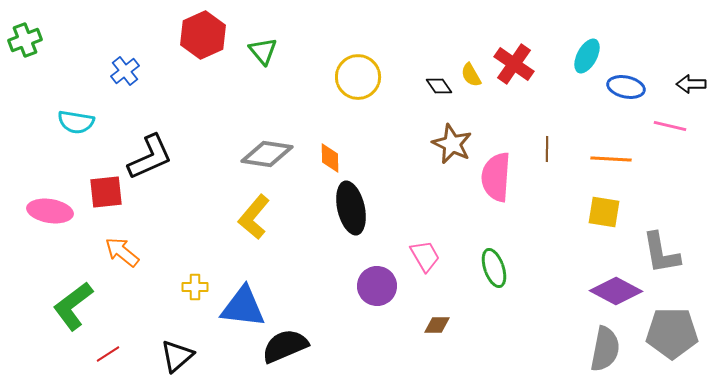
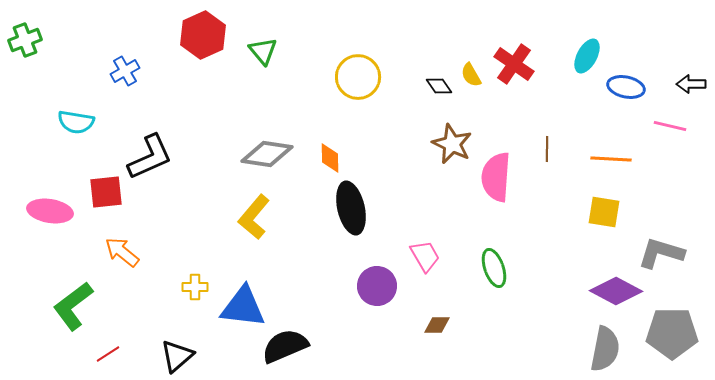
blue cross: rotated 8 degrees clockwise
gray L-shape: rotated 117 degrees clockwise
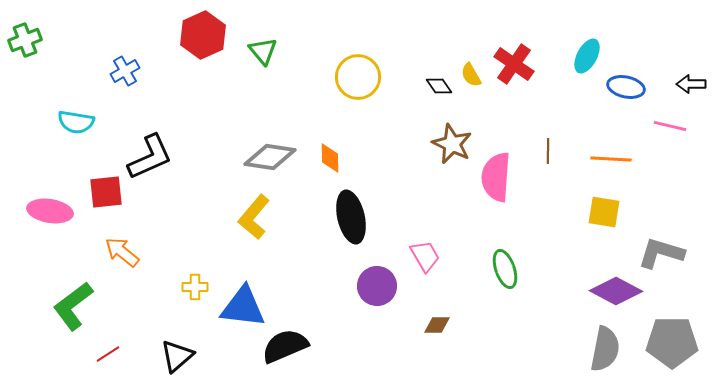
brown line: moved 1 px right, 2 px down
gray diamond: moved 3 px right, 3 px down
black ellipse: moved 9 px down
green ellipse: moved 11 px right, 1 px down
gray pentagon: moved 9 px down
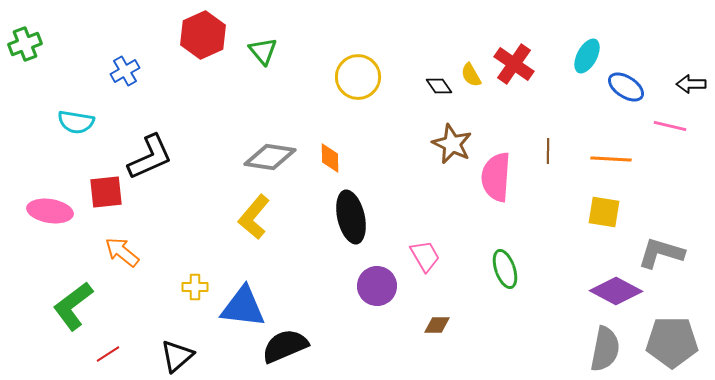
green cross: moved 4 px down
blue ellipse: rotated 21 degrees clockwise
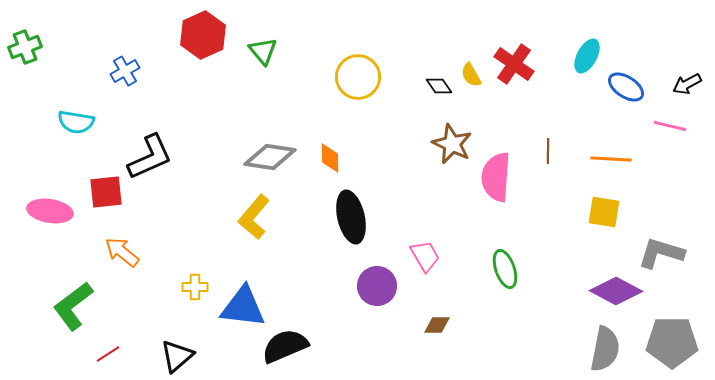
green cross: moved 3 px down
black arrow: moved 4 px left; rotated 28 degrees counterclockwise
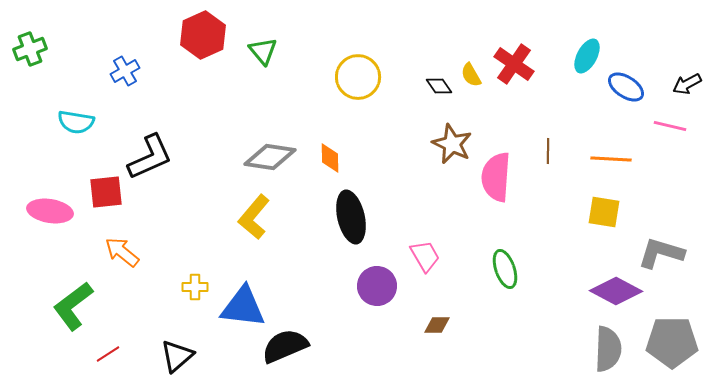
green cross: moved 5 px right, 2 px down
gray semicircle: moved 3 px right; rotated 9 degrees counterclockwise
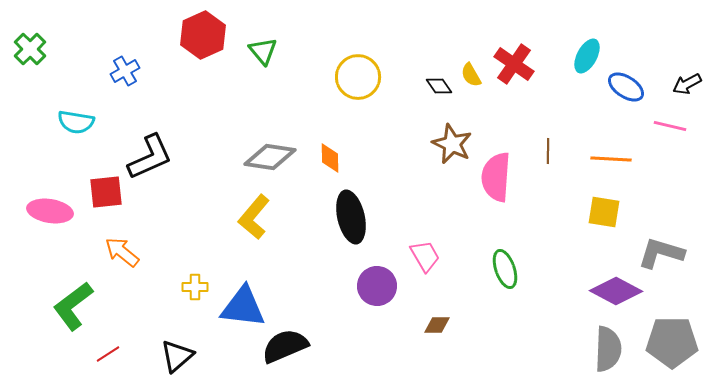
green cross: rotated 24 degrees counterclockwise
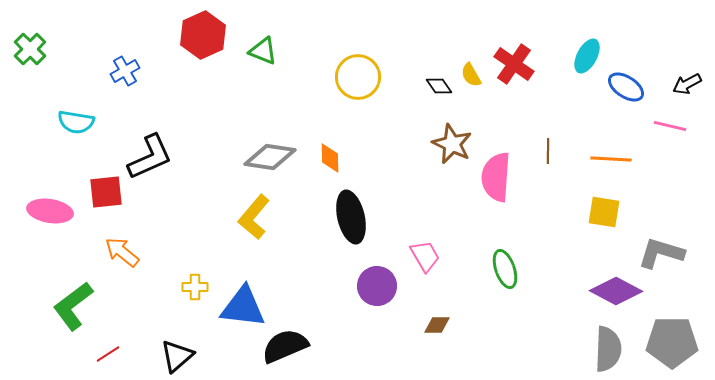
green triangle: rotated 28 degrees counterclockwise
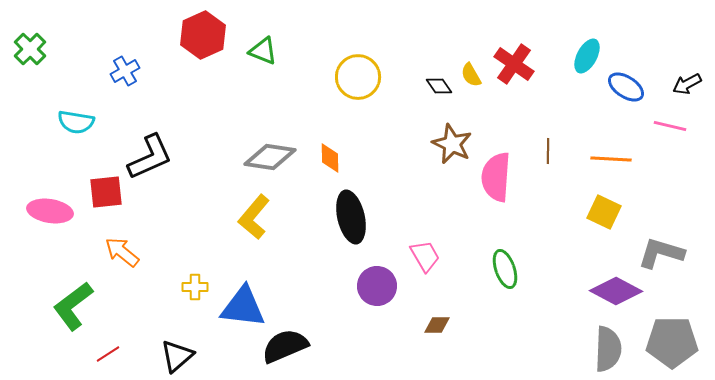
yellow square: rotated 16 degrees clockwise
